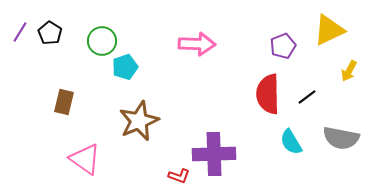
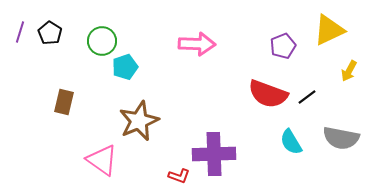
purple line: rotated 15 degrees counterclockwise
red semicircle: rotated 69 degrees counterclockwise
pink triangle: moved 17 px right, 1 px down
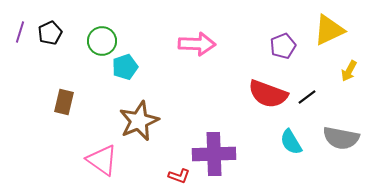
black pentagon: rotated 15 degrees clockwise
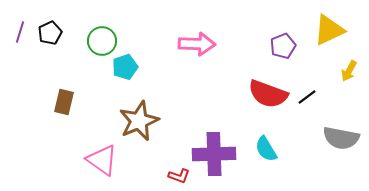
cyan semicircle: moved 25 px left, 7 px down
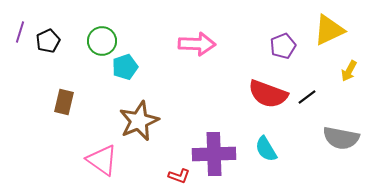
black pentagon: moved 2 px left, 8 px down
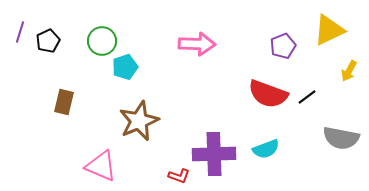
cyan semicircle: rotated 80 degrees counterclockwise
pink triangle: moved 1 px left, 6 px down; rotated 12 degrees counterclockwise
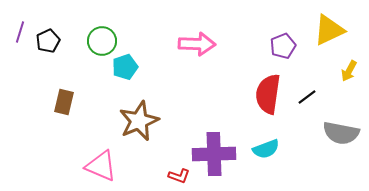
red semicircle: rotated 78 degrees clockwise
gray semicircle: moved 5 px up
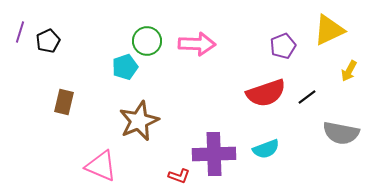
green circle: moved 45 px right
red semicircle: moved 2 px left, 1 px up; rotated 117 degrees counterclockwise
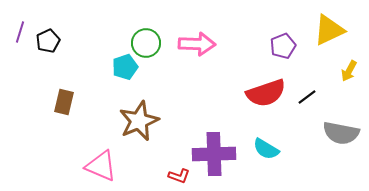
green circle: moved 1 px left, 2 px down
cyan semicircle: rotated 52 degrees clockwise
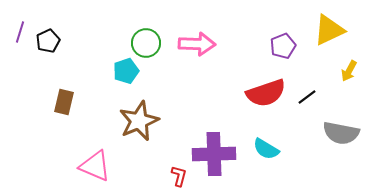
cyan pentagon: moved 1 px right, 4 px down
pink triangle: moved 6 px left
red L-shape: rotated 95 degrees counterclockwise
